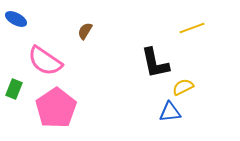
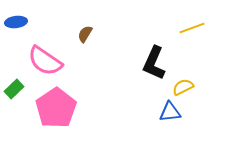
blue ellipse: moved 3 px down; rotated 35 degrees counterclockwise
brown semicircle: moved 3 px down
black L-shape: moved 1 px left; rotated 36 degrees clockwise
green rectangle: rotated 24 degrees clockwise
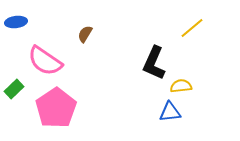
yellow line: rotated 20 degrees counterclockwise
yellow semicircle: moved 2 px left, 1 px up; rotated 20 degrees clockwise
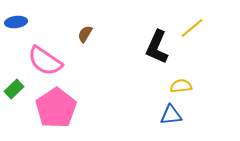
black L-shape: moved 3 px right, 16 px up
blue triangle: moved 1 px right, 3 px down
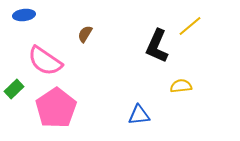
blue ellipse: moved 8 px right, 7 px up
yellow line: moved 2 px left, 2 px up
black L-shape: moved 1 px up
blue triangle: moved 32 px left
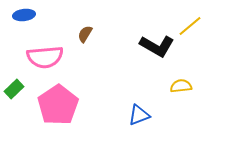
black L-shape: rotated 84 degrees counterclockwise
pink semicircle: moved 4 px up; rotated 39 degrees counterclockwise
pink pentagon: moved 2 px right, 3 px up
blue triangle: rotated 15 degrees counterclockwise
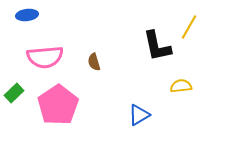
blue ellipse: moved 3 px right
yellow line: moved 1 px left, 1 px down; rotated 20 degrees counterclockwise
brown semicircle: moved 9 px right, 28 px down; rotated 48 degrees counterclockwise
black L-shape: rotated 48 degrees clockwise
green rectangle: moved 4 px down
blue triangle: rotated 10 degrees counterclockwise
